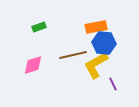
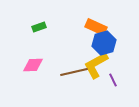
orange rectangle: rotated 35 degrees clockwise
blue hexagon: rotated 20 degrees counterclockwise
brown line: moved 1 px right, 17 px down
pink diamond: rotated 15 degrees clockwise
purple line: moved 4 px up
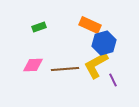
orange rectangle: moved 6 px left, 2 px up
brown line: moved 9 px left, 3 px up; rotated 8 degrees clockwise
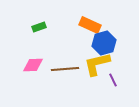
yellow L-shape: moved 1 px right, 1 px up; rotated 16 degrees clockwise
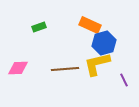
pink diamond: moved 15 px left, 3 px down
purple line: moved 11 px right
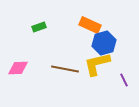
brown line: rotated 16 degrees clockwise
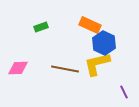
green rectangle: moved 2 px right
blue hexagon: rotated 20 degrees counterclockwise
purple line: moved 12 px down
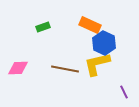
green rectangle: moved 2 px right
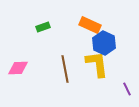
yellow L-shape: rotated 96 degrees clockwise
brown line: rotated 68 degrees clockwise
purple line: moved 3 px right, 3 px up
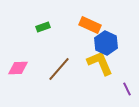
blue hexagon: moved 2 px right
yellow L-shape: moved 3 px right, 1 px up; rotated 16 degrees counterclockwise
brown line: moved 6 px left; rotated 52 degrees clockwise
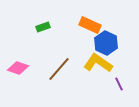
yellow L-shape: moved 2 px left; rotated 32 degrees counterclockwise
pink diamond: rotated 20 degrees clockwise
purple line: moved 8 px left, 5 px up
